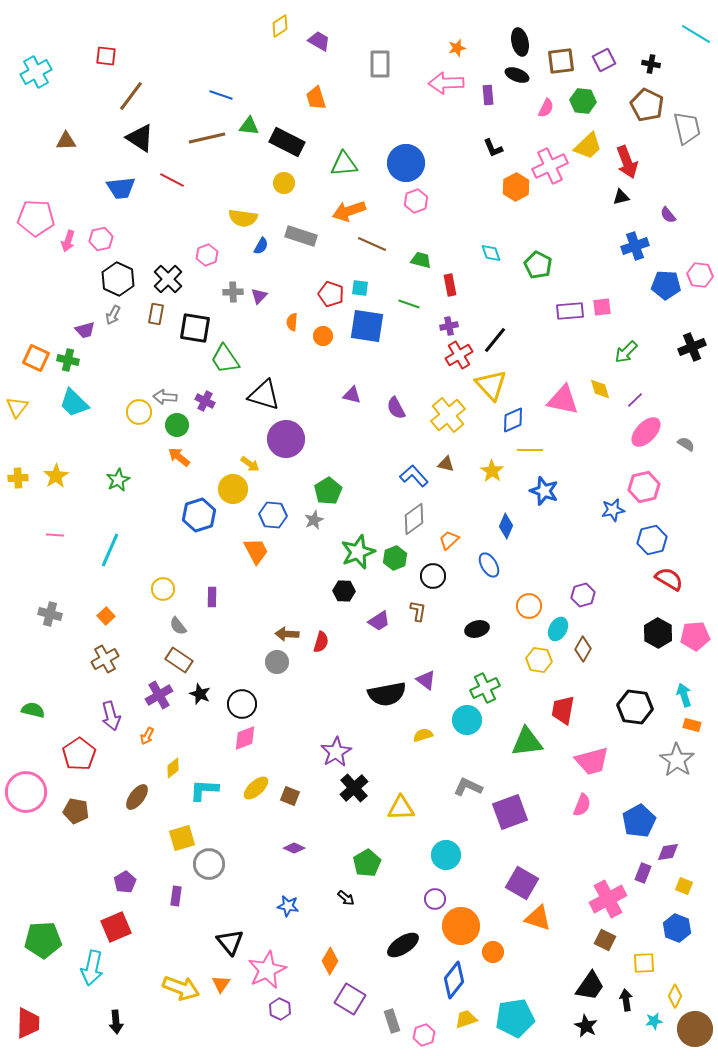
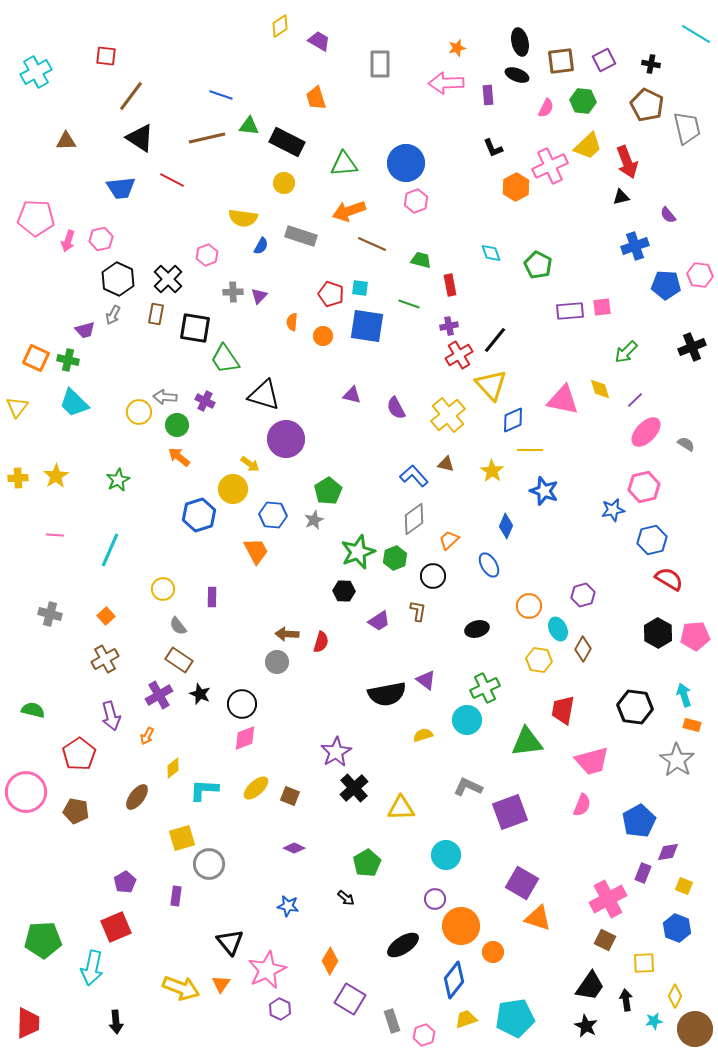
cyan ellipse at (558, 629): rotated 55 degrees counterclockwise
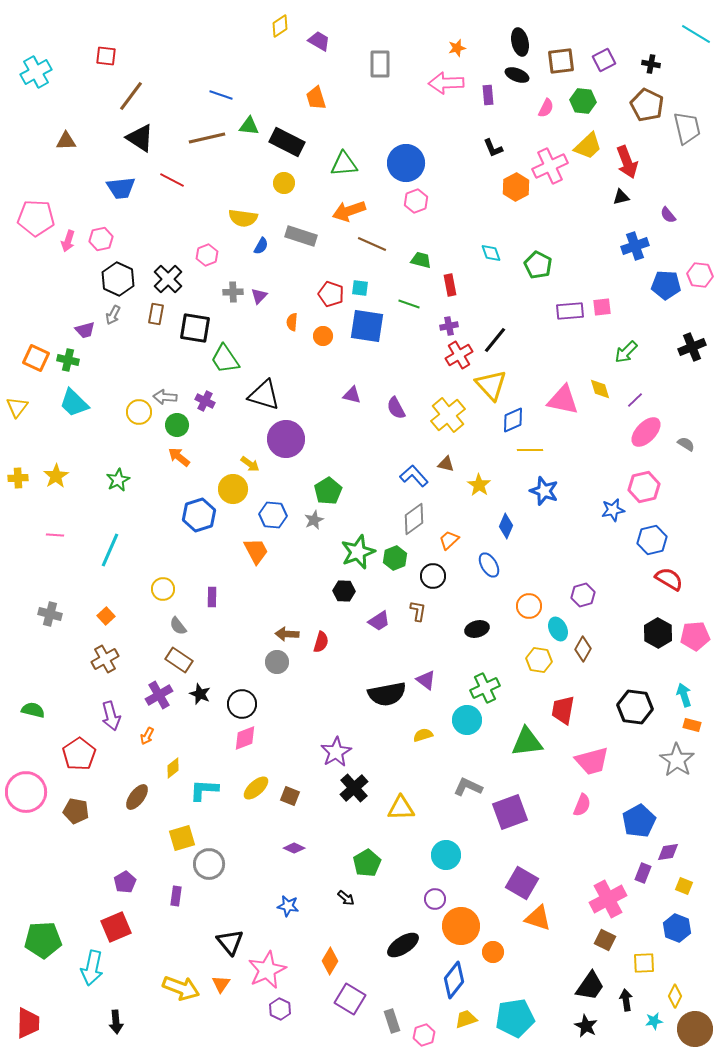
yellow star at (492, 471): moved 13 px left, 14 px down
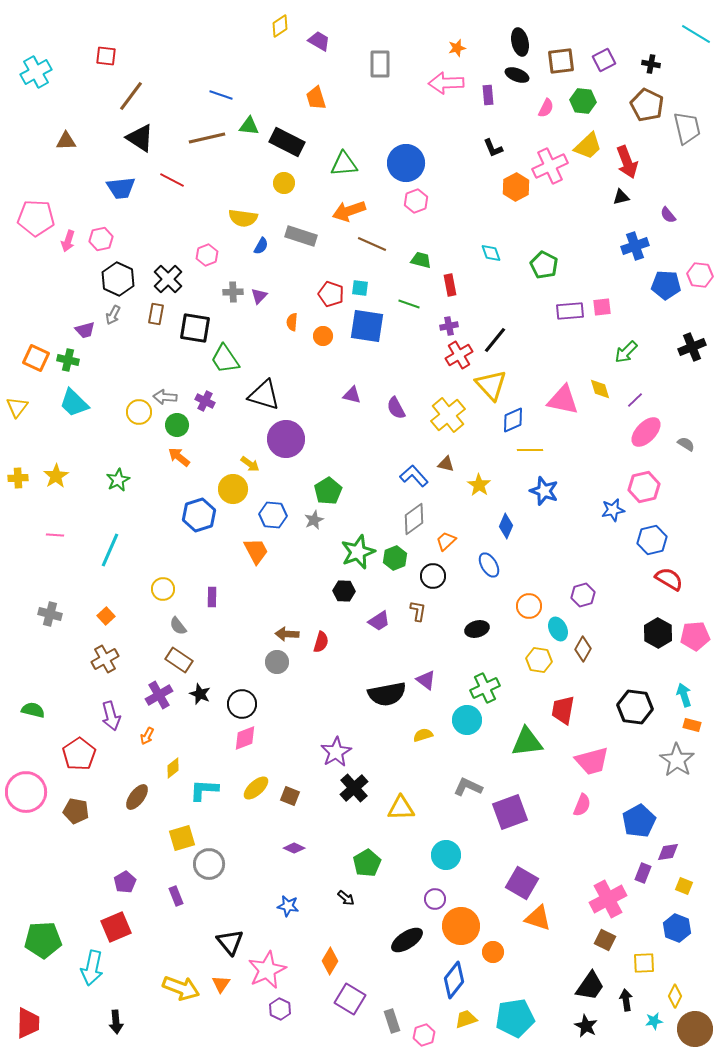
green pentagon at (538, 265): moved 6 px right
orange trapezoid at (449, 540): moved 3 px left, 1 px down
purple rectangle at (176, 896): rotated 30 degrees counterclockwise
black ellipse at (403, 945): moved 4 px right, 5 px up
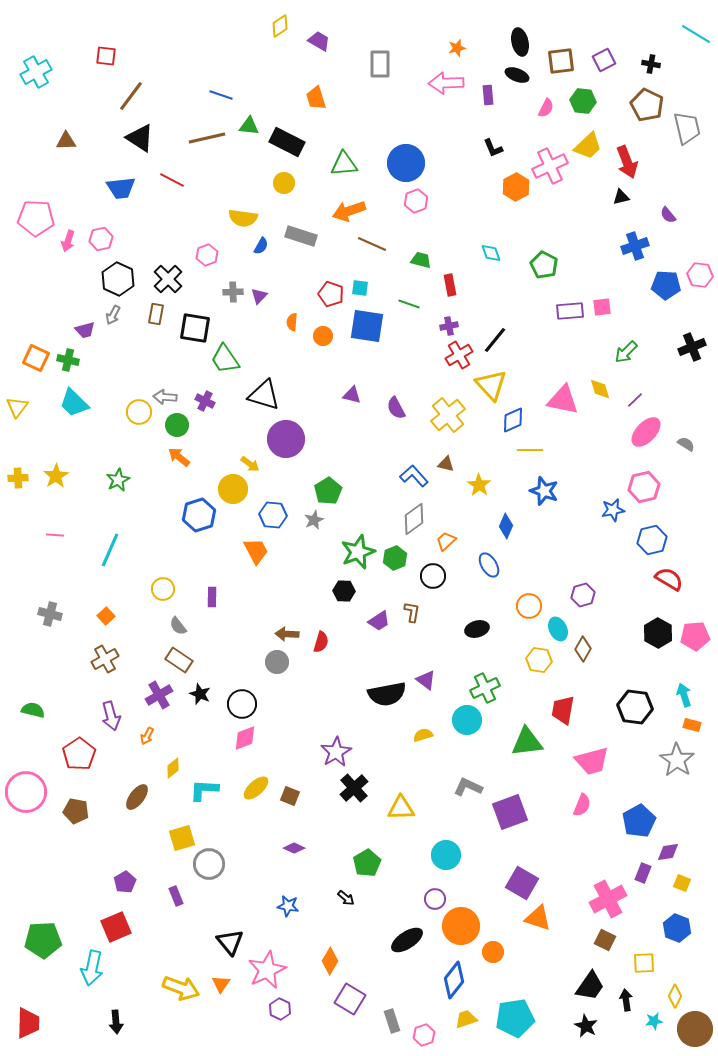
brown L-shape at (418, 611): moved 6 px left, 1 px down
yellow square at (684, 886): moved 2 px left, 3 px up
